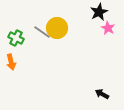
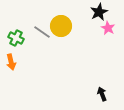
yellow circle: moved 4 px right, 2 px up
black arrow: rotated 40 degrees clockwise
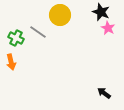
black star: moved 2 px right; rotated 24 degrees counterclockwise
yellow circle: moved 1 px left, 11 px up
gray line: moved 4 px left
black arrow: moved 2 px right, 1 px up; rotated 32 degrees counterclockwise
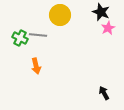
pink star: rotated 16 degrees clockwise
gray line: moved 3 px down; rotated 30 degrees counterclockwise
green cross: moved 4 px right
orange arrow: moved 25 px right, 4 px down
black arrow: rotated 24 degrees clockwise
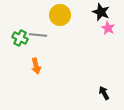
pink star: rotated 16 degrees counterclockwise
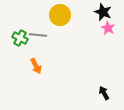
black star: moved 2 px right
orange arrow: rotated 14 degrees counterclockwise
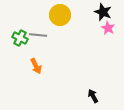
black arrow: moved 11 px left, 3 px down
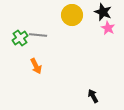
yellow circle: moved 12 px right
green cross: rotated 28 degrees clockwise
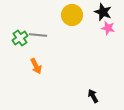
pink star: rotated 16 degrees counterclockwise
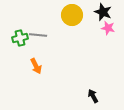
green cross: rotated 21 degrees clockwise
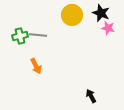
black star: moved 2 px left, 1 px down
green cross: moved 2 px up
black arrow: moved 2 px left
